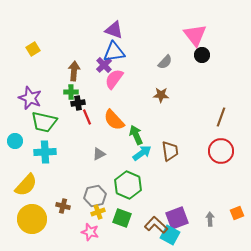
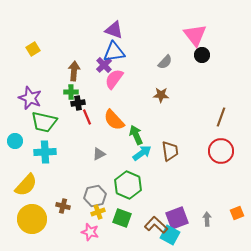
gray arrow: moved 3 px left
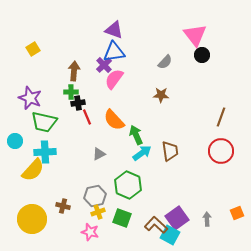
yellow semicircle: moved 7 px right, 15 px up
purple square: rotated 15 degrees counterclockwise
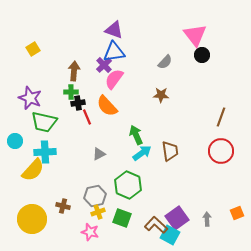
orange semicircle: moved 7 px left, 14 px up
